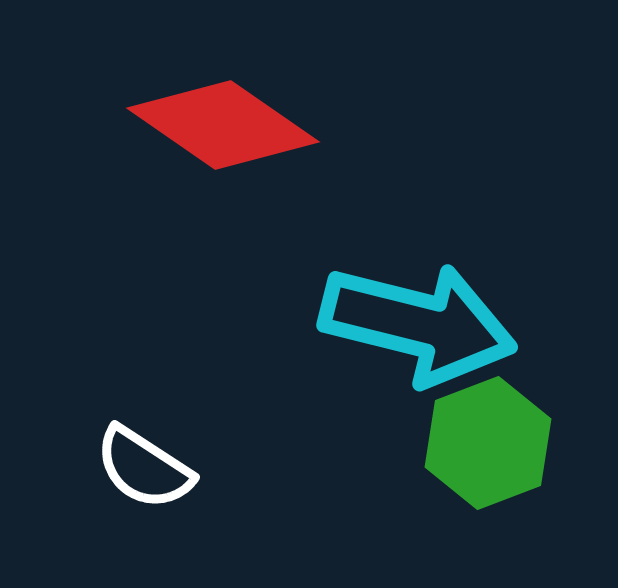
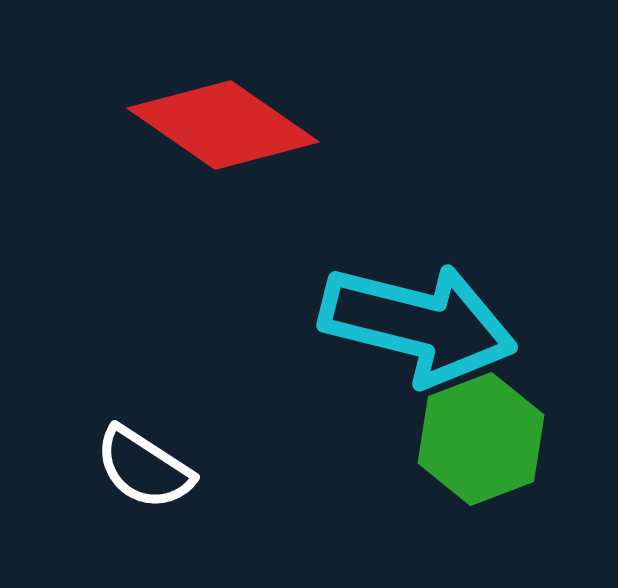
green hexagon: moved 7 px left, 4 px up
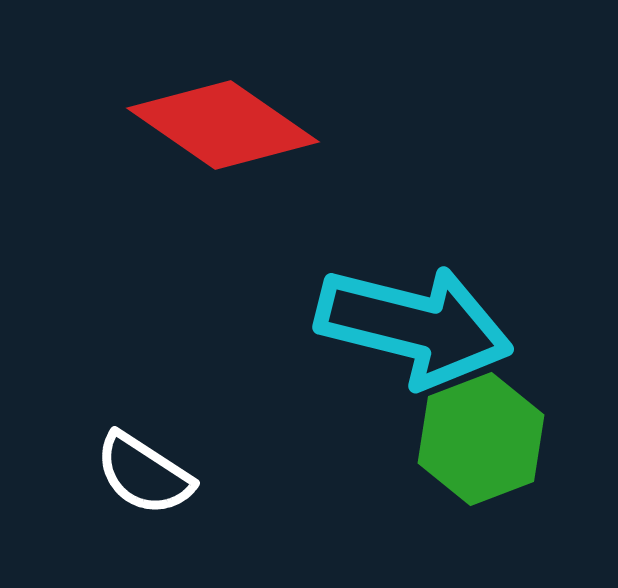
cyan arrow: moved 4 px left, 2 px down
white semicircle: moved 6 px down
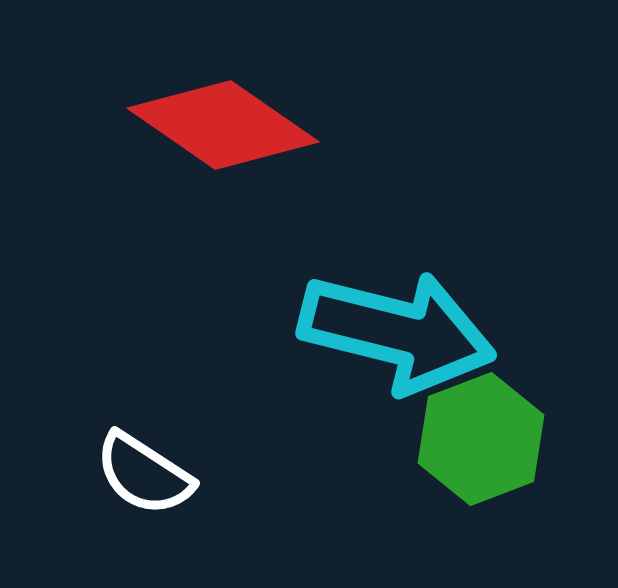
cyan arrow: moved 17 px left, 6 px down
